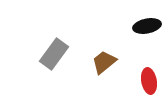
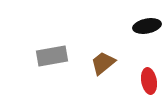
gray rectangle: moved 2 px left, 2 px down; rotated 44 degrees clockwise
brown trapezoid: moved 1 px left, 1 px down
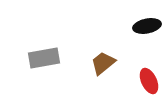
gray rectangle: moved 8 px left, 2 px down
red ellipse: rotated 15 degrees counterclockwise
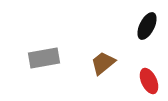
black ellipse: rotated 52 degrees counterclockwise
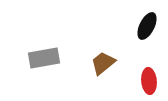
red ellipse: rotated 20 degrees clockwise
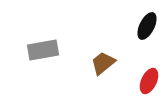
gray rectangle: moved 1 px left, 8 px up
red ellipse: rotated 30 degrees clockwise
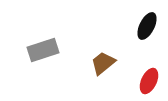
gray rectangle: rotated 8 degrees counterclockwise
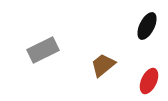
gray rectangle: rotated 8 degrees counterclockwise
brown trapezoid: moved 2 px down
